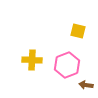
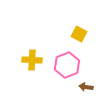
yellow square: moved 1 px right, 3 px down; rotated 14 degrees clockwise
brown arrow: moved 2 px down
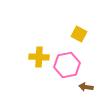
yellow cross: moved 7 px right, 3 px up
pink hexagon: rotated 10 degrees clockwise
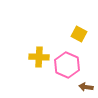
pink hexagon: rotated 25 degrees counterclockwise
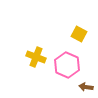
yellow cross: moved 3 px left; rotated 18 degrees clockwise
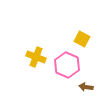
yellow square: moved 3 px right, 5 px down
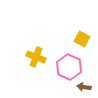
pink hexagon: moved 2 px right, 2 px down
brown arrow: moved 2 px left
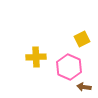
yellow square: rotated 35 degrees clockwise
yellow cross: rotated 24 degrees counterclockwise
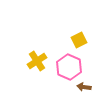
yellow square: moved 3 px left, 1 px down
yellow cross: moved 1 px right, 4 px down; rotated 30 degrees counterclockwise
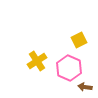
pink hexagon: moved 1 px down
brown arrow: moved 1 px right
